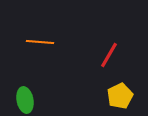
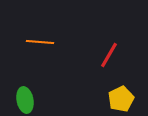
yellow pentagon: moved 1 px right, 3 px down
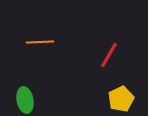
orange line: rotated 8 degrees counterclockwise
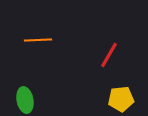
orange line: moved 2 px left, 2 px up
yellow pentagon: rotated 20 degrees clockwise
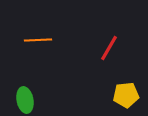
red line: moved 7 px up
yellow pentagon: moved 5 px right, 4 px up
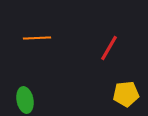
orange line: moved 1 px left, 2 px up
yellow pentagon: moved 1 px up
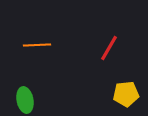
orange line: moved 7 px down
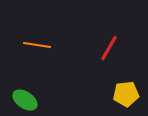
orange line: rotated 12 degrees clockwise
green ellipse: rotated 45 degrees counterclockwise
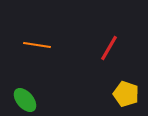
yellow pentagon: rotated 25 degrees clockwise
green ellipse: rotated 15 degrees clockwise
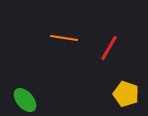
orange line: moved 27 px right, 7 px up
